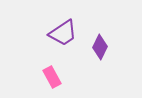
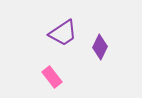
pink rectangle: rotated 10 degrees counterclockwise
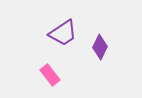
pink rectangle: moved 2 px left, 2 px up
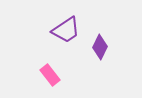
purple trapezoid: moved 3 px right, 3 px up
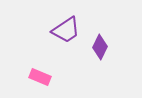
pink rectangle: moved 10 px left, 2 px down; rotated 30 degrees counterclockwise
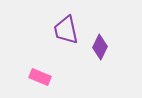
purple trapezoid: rotated 112 degrees clockwise
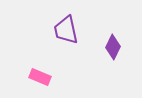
purple diamond: moved 13 px right
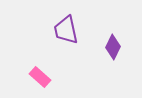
pink rectangle: rotated 20 degrees clockwise
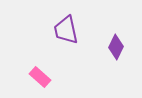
purple diamond: moved 3 px right
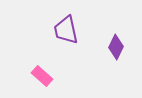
pink rectangle: moved 2 px right, 1 px up
